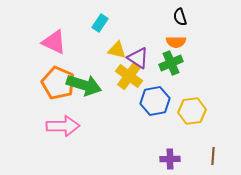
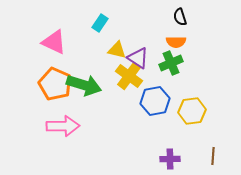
orange pentagon: moved 3 px left, 1 px down
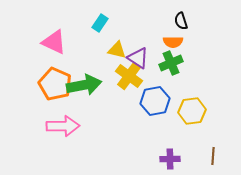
black semicircle: moved 1 px right, 4 px down
orange semicircle: moved 3 px left
green arrow: rotated 28 degrees counterclockwise
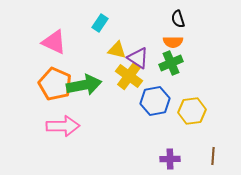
black semicircle: moved 3 px left, 2 px up
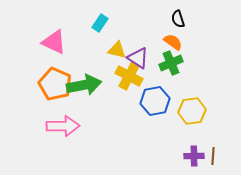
orange semicircle: rotated 144 degrees counterclockwise
yellow cross: rotated 8 degrees counterclockwise
purple cross: moved 24 px right, 3 px up
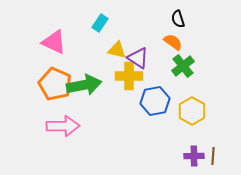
green cross: moved 12 px right, 3 px down; rotated 15 degrees counterclockwise
yellow cross: rotated 28 degrees counterclockwise
yellow hexagon: rotated 24 degrees counterclockwise
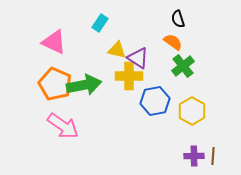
pink arrow: rotated 36 degrees clockwise
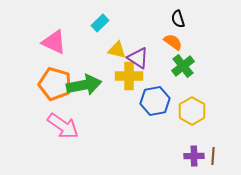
cyan rectangle: rotated 12 degrees clockwise
orange pentagon: rotated 8 degrees counterclockwise
